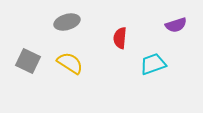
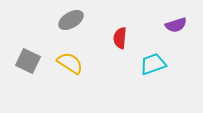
gray ellipse: moved 4 px right, 2 px up; rotated 15 degrees counterclockwise
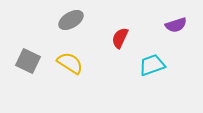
red semicircle: rotated 20 degrees clockwise
cyan trapezoid: moved 1 px left, 1 px down
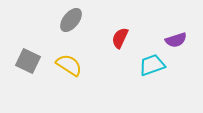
gray ellipse: rotated 20 degrees counterclockwise
purple semicircle: moved 15 px down
yellow semicircle: moved 1 px left, 2 px down
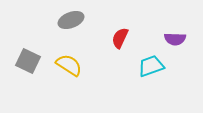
gray ellipse: rotated 30 degrees clockwise
purple semicircle: moved 1 px left, 1 px up; rotated 20 degrees clockwise
cyan trapezoid: moved 1 px left, 1 px down
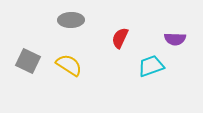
gray ellipse: rotated 20 degrees clockwise
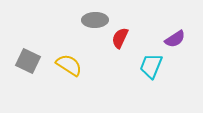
gray ellipse: moved 24 px right
purple semicircle: rotated 35 degrees counterclockwise
cyan trapezoid: rotated 48 degrees counterclockwise
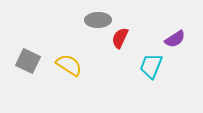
gray ellipse: moved 3 px right
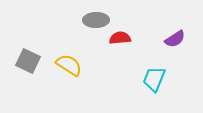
gray ellipse: moved 2 px left
red semicircle: rotated 60 degrees clockwise
cyan trapezoid: moved 3 px right, 13 px down
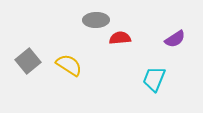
gray square: rotated 25 degrees clockwise
